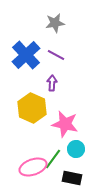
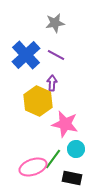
yellow hexagon: moved 6 px right, 7 px up
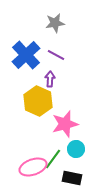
purple arrow: moved 2 px left, 4 px up
pink star: rotated 28 degrees counterclockwise
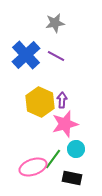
purple line: moved 1 px down
purple arrow: moved 12 px right, 21 px down
yellow hexagon: moved 2 px right, 1 px down
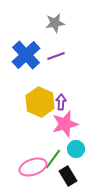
purple line: rotated 48 degrees counterclockwise
purple arrow: moved 1 px left, 2 px down
black rectangle: moved 4 px left, 2 px up; rotated 48 degrees clockwise
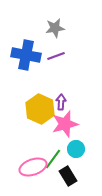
gray star: moved 5 px down
blue cross: rotated 36 degrees counterclockwise
yellow hexagon: moved 7 px down
